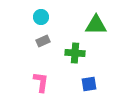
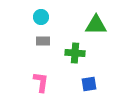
gray rectangle: rotated 24 degrees clockwise
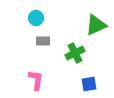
cyan circle: moved 5 px left, 1 px down
green triangle: rotated 25 degrees counterclockwise
green cross: rotated 30 degrees counterclockwise
pink L-shape: moved 5 px left, 2 px up
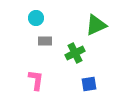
gray rectangle: moved 2 px right
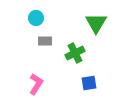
green triangle: moved 2 px up; rotated 35 degrees counterclockwise
pink L-shape: moved 4 px down; rotated 25 degrees clockwise
blue square: moved 1 px up
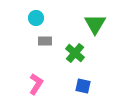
green triangle: moved 1 px left, 1 px down
green cross: rotated 24 degrees counterclockwise
blue square: moved 6 px left, 3 px down; rotated 21 degrees clockwise
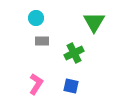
green triangle: moved 1 px left, 2 px up
gray rectangle: moved 3 px left
green cross: moved 1 px left; rotated 24 degrees clockwise
blue square: moved 12 px left
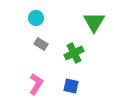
gray rectangle: moved 1 px left, 3 px down; rotated 32 degrees clockwise
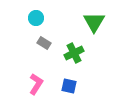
gray rectangle: moved 3 px right, 1 px up
blue square: moved 2 px left
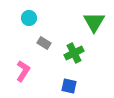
cyan circle: moved 7 px left
pink L-shape: moved 13 px left, 13 px up
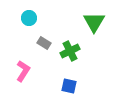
green cross: moved 4 px left, 2 px up
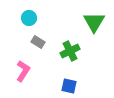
gray rectangle: moved 6 px left, 1 px up
